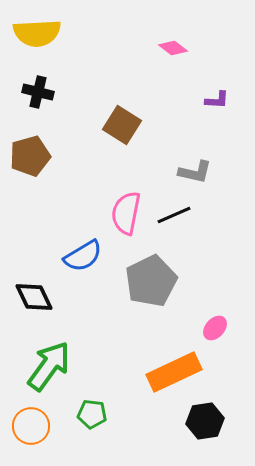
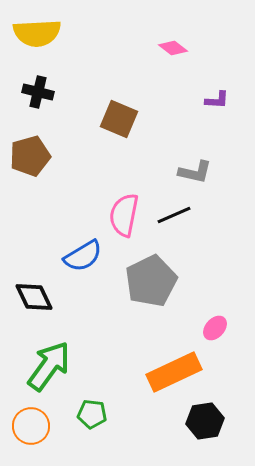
brown square: moved 3 px left, 6 px up; rotated 9 degrees counterclockwise
pink semicircle: moved 2 px left, 2 px down
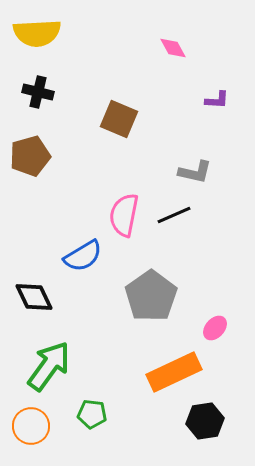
pink diamond: rotated 24 degrees clockwise
gray pentagon: moved 15 px down; rotated 9 degrees counterclockwise
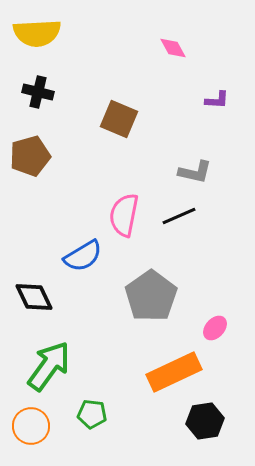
black line: moved 5 px right, 1 px down
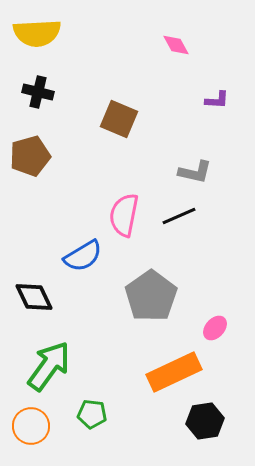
pink diamond: moved 3 px right, 3 px up
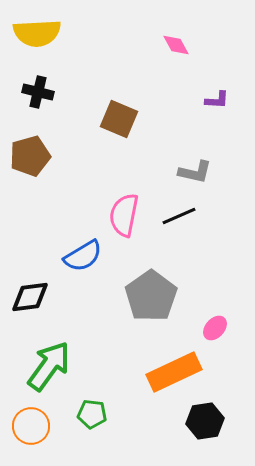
black diamond: moved 4 px left; rotated 72 degrees counterclockwise
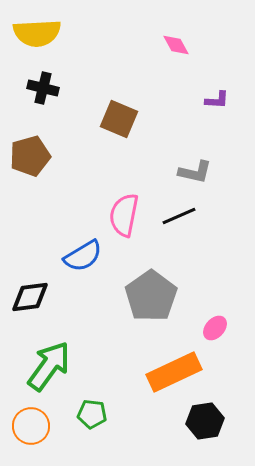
black cross: moved 5 px right, 4 px up
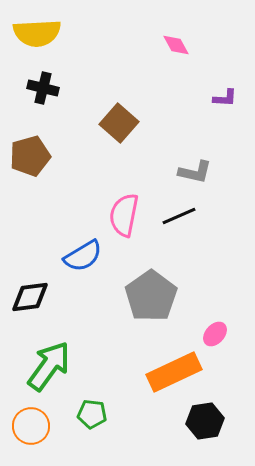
purple L-shape: moved 8 px right, 2 px up
brown square: moved 4 px down; rotated 18 degrees clockwise
pink ellipse: moved 6 px down
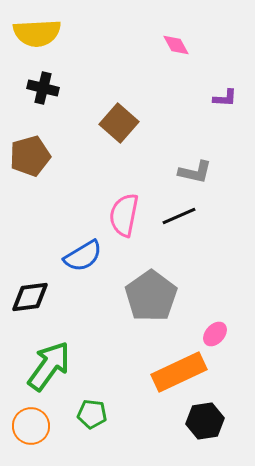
orange rectangle: moved 5 px right
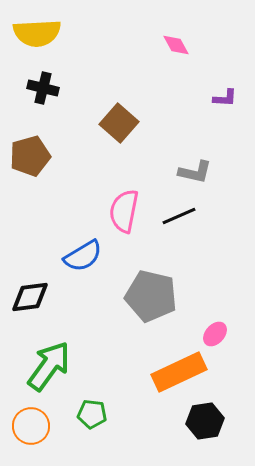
pink semicircle: moved 4 px up
gray pentagon: rotated 24 degrees counterclockwise
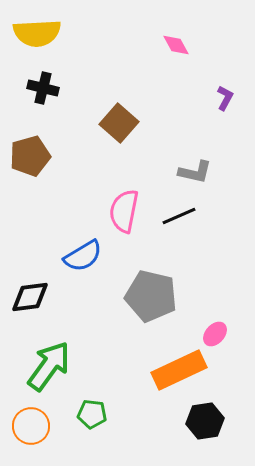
purple L-shape: rotated 65 degrees counterclockwise
orange rectangle: moved 2 px up
